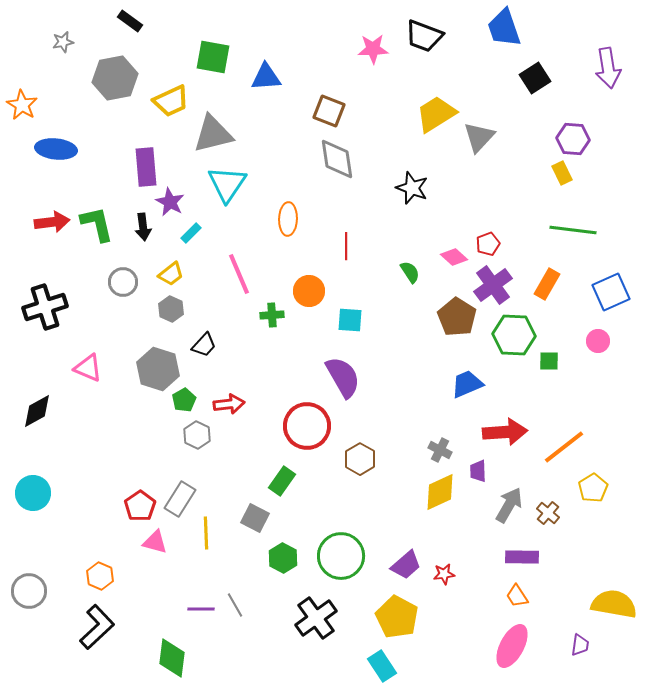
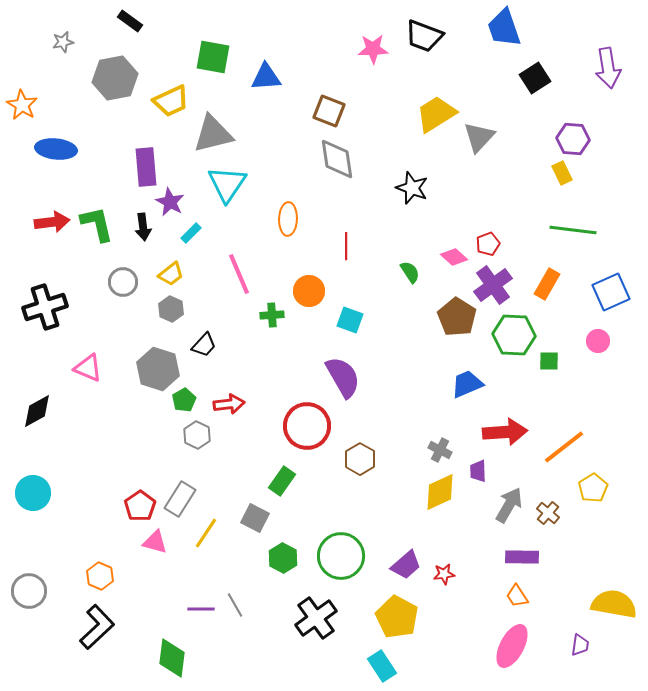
cyan square at (350, 320): rotated 16 degrees clockwise
yellow line at (206, 533): rotated 36 degrees clockwise
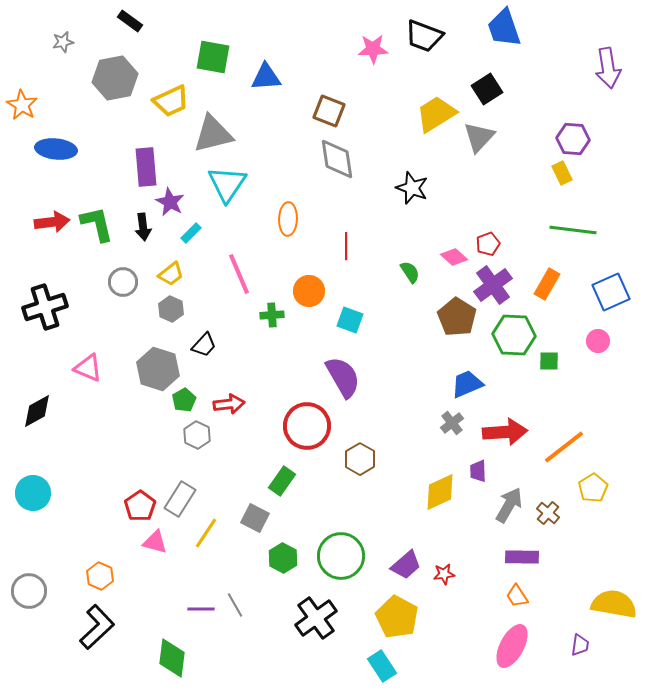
black square at (535, 78): moved 48 px left, 11 px down
gray cross at (440, 450): moved 12 px right, 27 px up; rotated 25 degrees clockwise
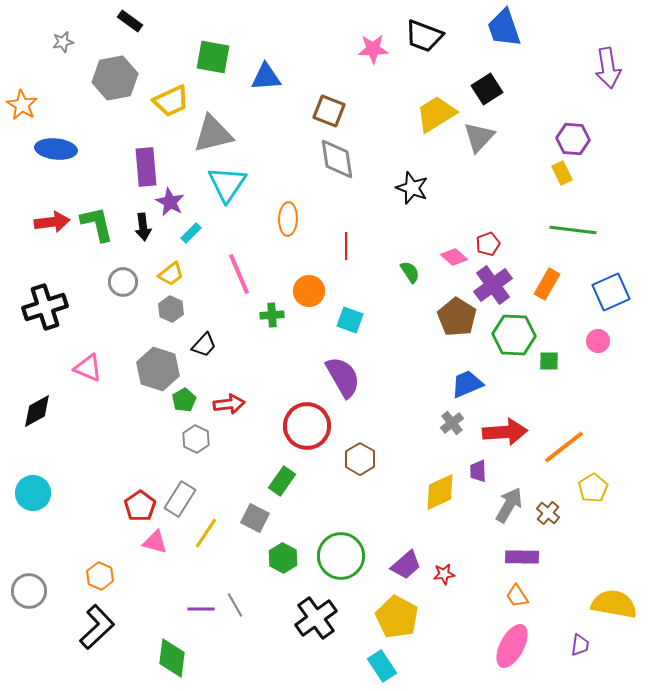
gray hexagon at (197, 435): moved 1 px left, 4 px down
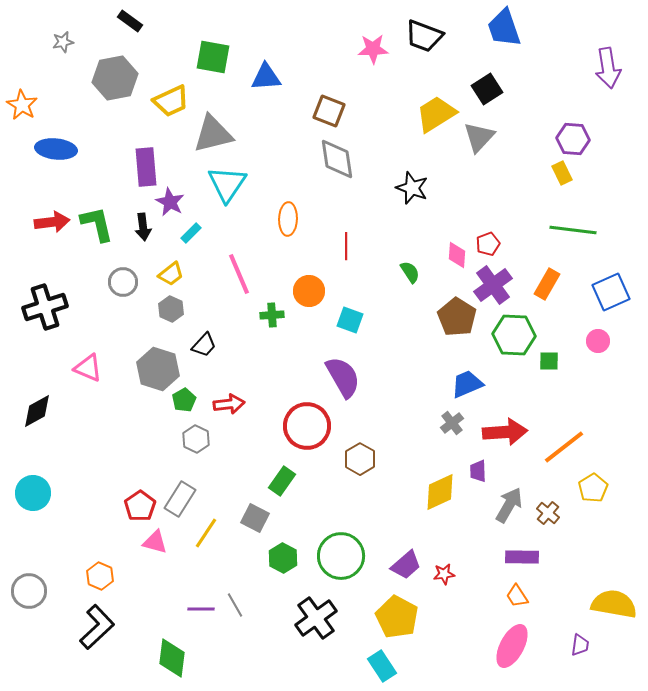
pink diamond at (454, 257): moved 3 px right, 2 px up; rotated 52 degrees clockwise
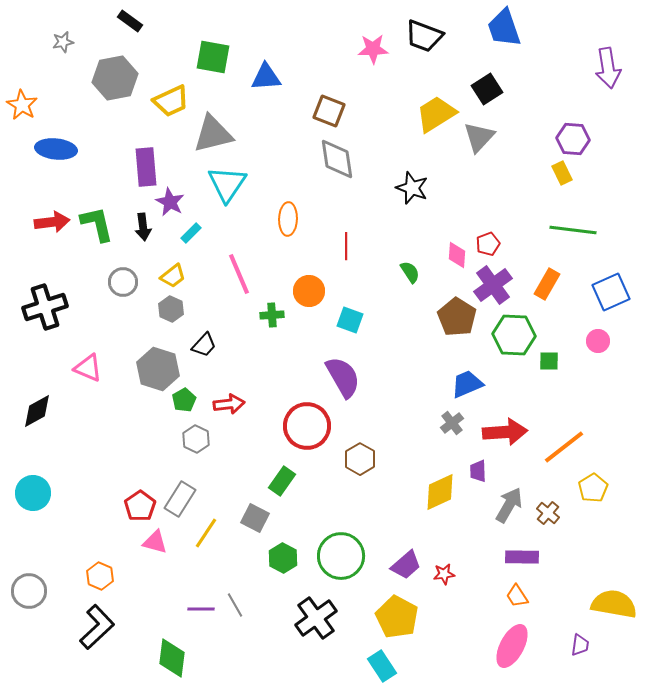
yellow trapezoid at (171, 274): moved 2 px right, 2 px down
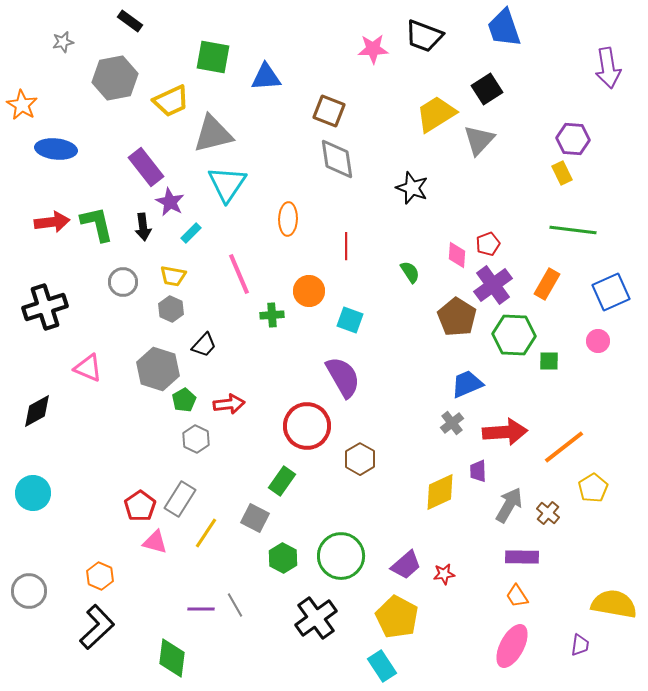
gray triangle at (479, 137): moved 3 px down
purple rectangle at (146, 167): rotated 33 degrees counterclockwise
yellow trapezoid at (173, 276): rotated 48 degrees clockwise
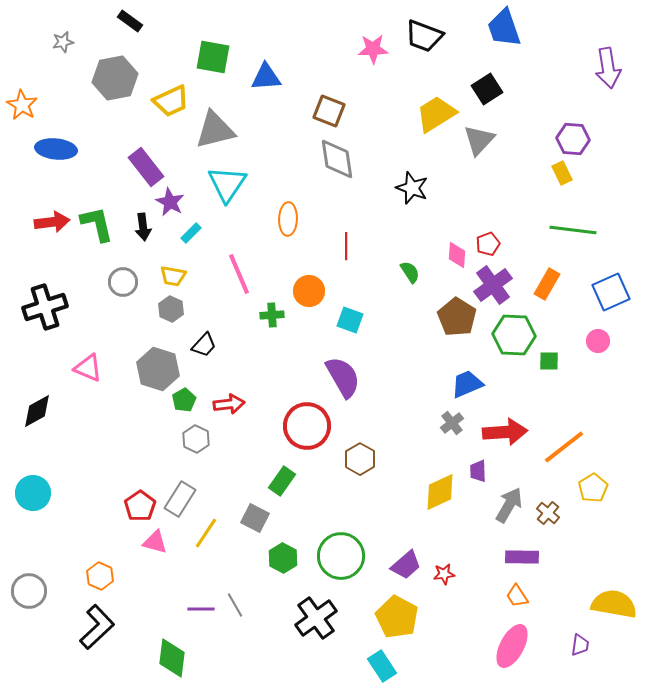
gray triangle at (213, 134): moved 2 px right, 4 px up
